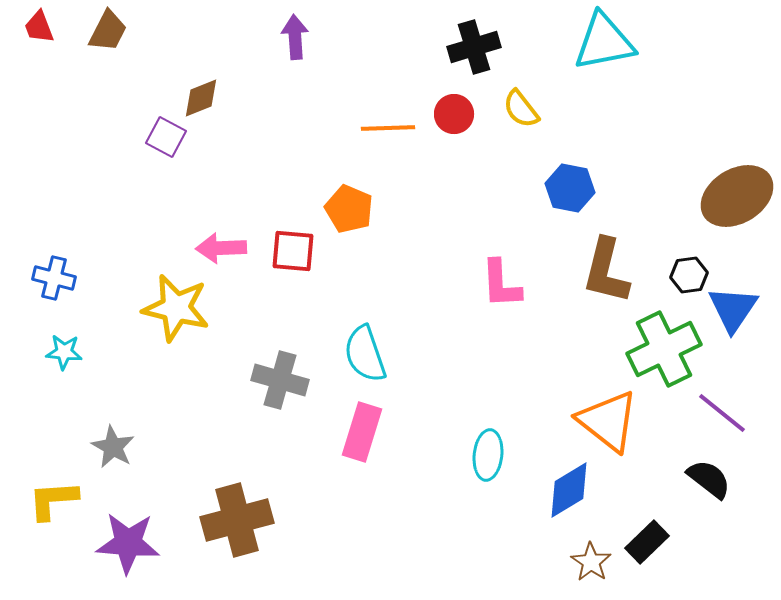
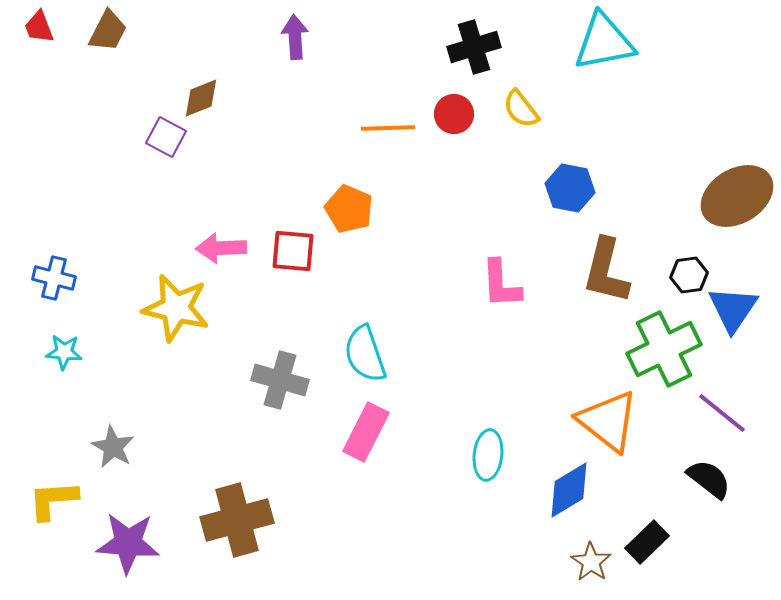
pink rectangle: moved 4 px right; rotated 10 degrees clockwise
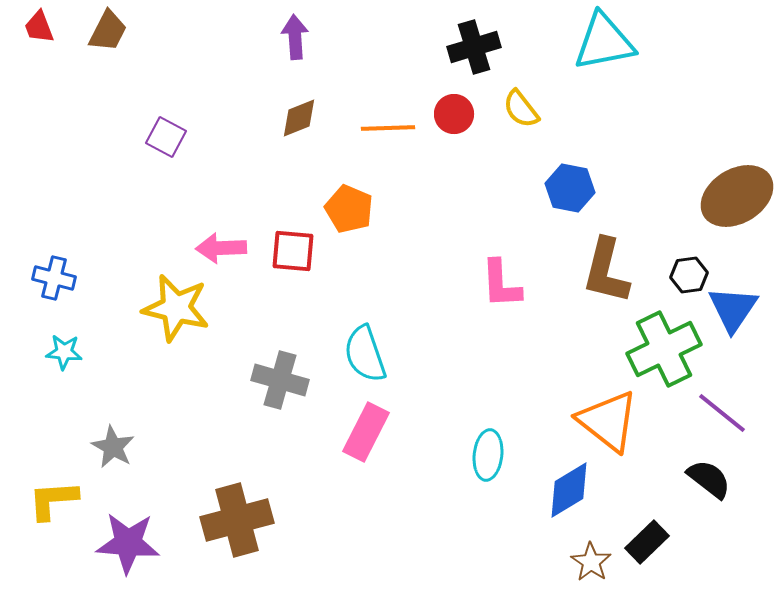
brown diamond: moved 98 px right, 20 px down
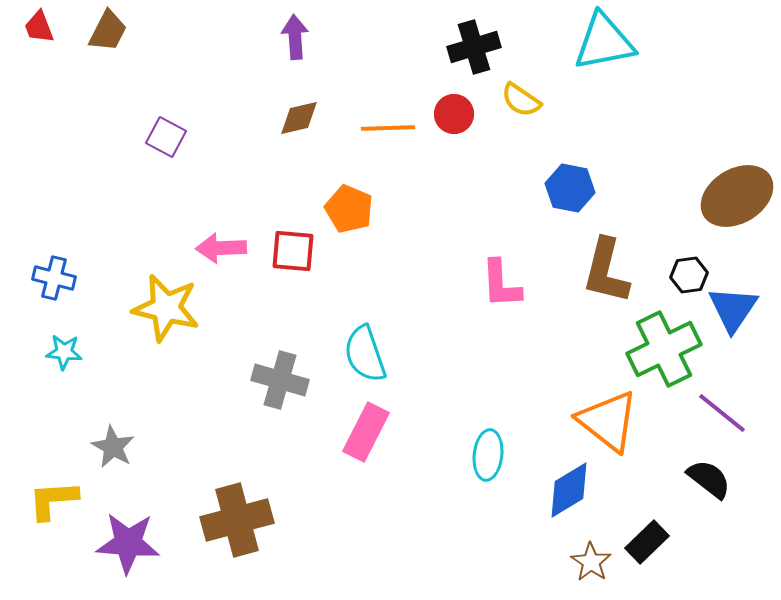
yellow semicircle: moved 9 px up; rotated 18 degrees counterclockwise
brown diamond: rotated 9 degrees clockwise
yellow star: moved 10 px left
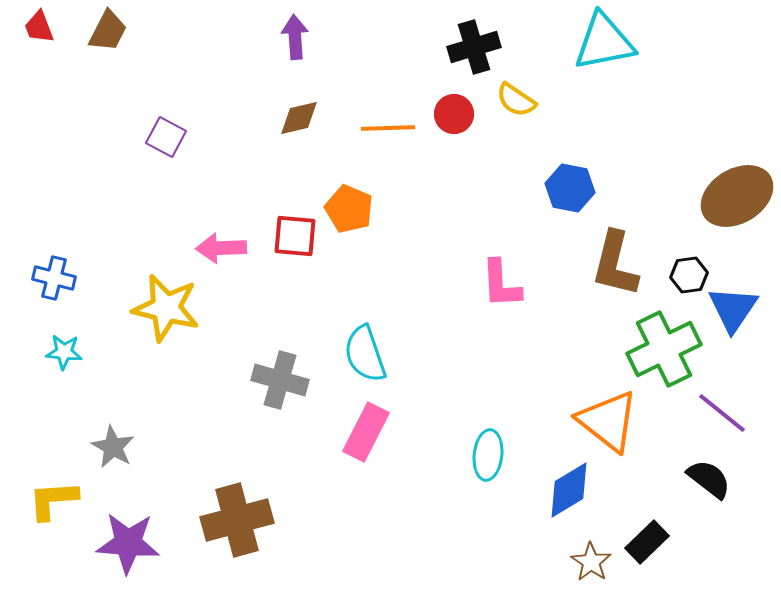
yellow semicircle: moved 5 px left
red square: moved 2 px right, 15 px up
brown L-shape: moved 9 px right, 7 px up
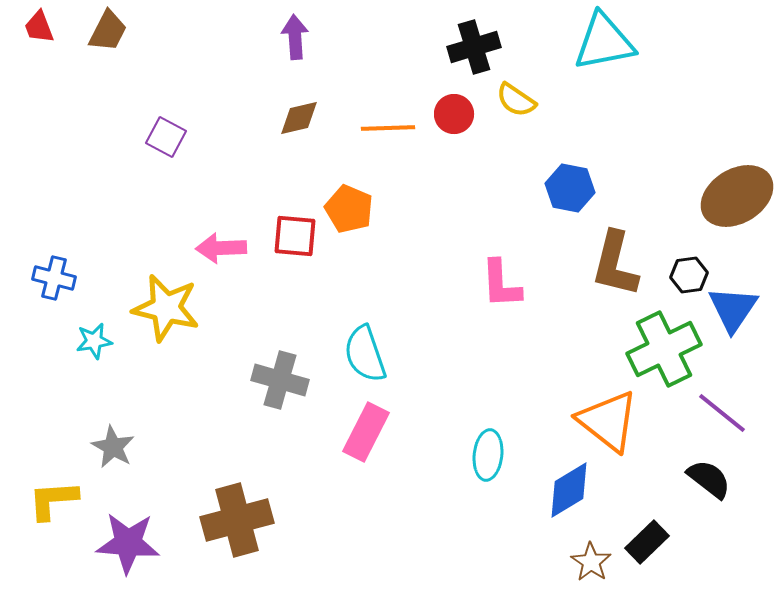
cyan star: moved 30 px right, 11 px up; rotated 15 degrees counterclockwise
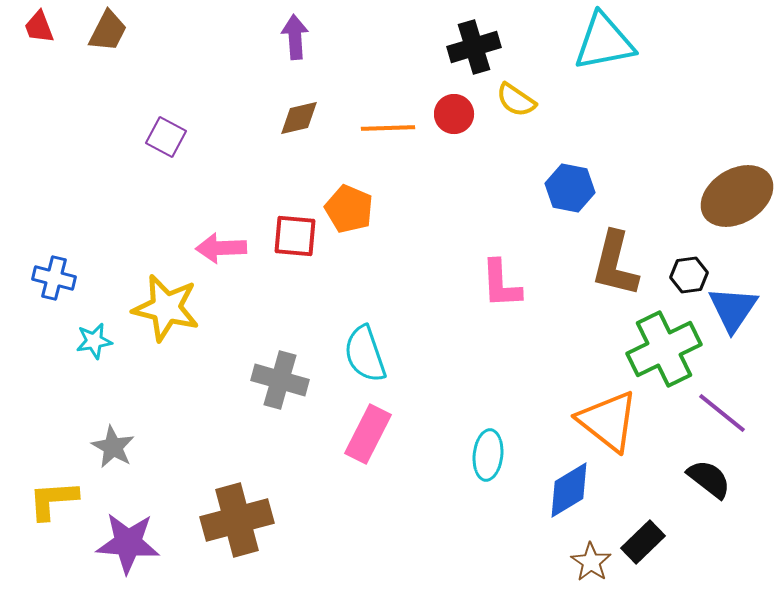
pink rectangle: moved 2 px right, 2 px down
black rectangle: moved 4 px left
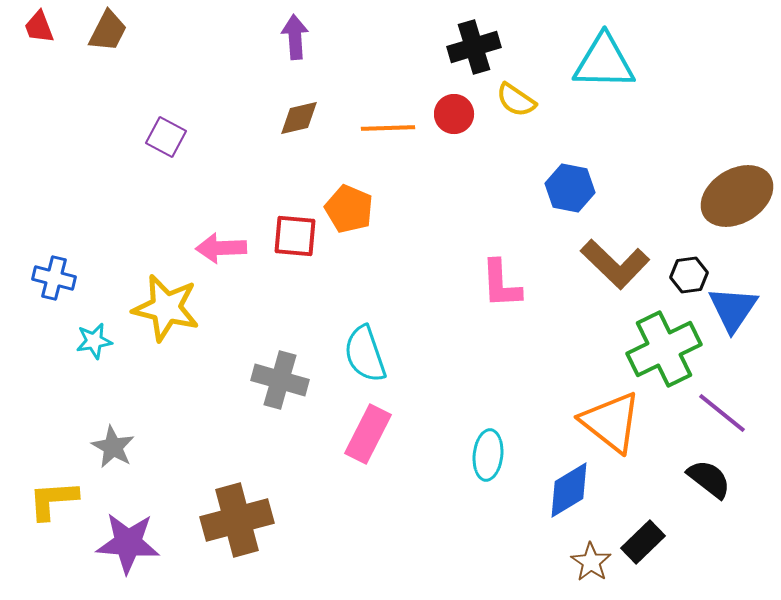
cyan triangle: moved 20 px down; rotated 12 degrees clockwise
brown L-shape: rotated 60 degrees counterclockwise
orange triangle: moved 3 px right, 1 px down
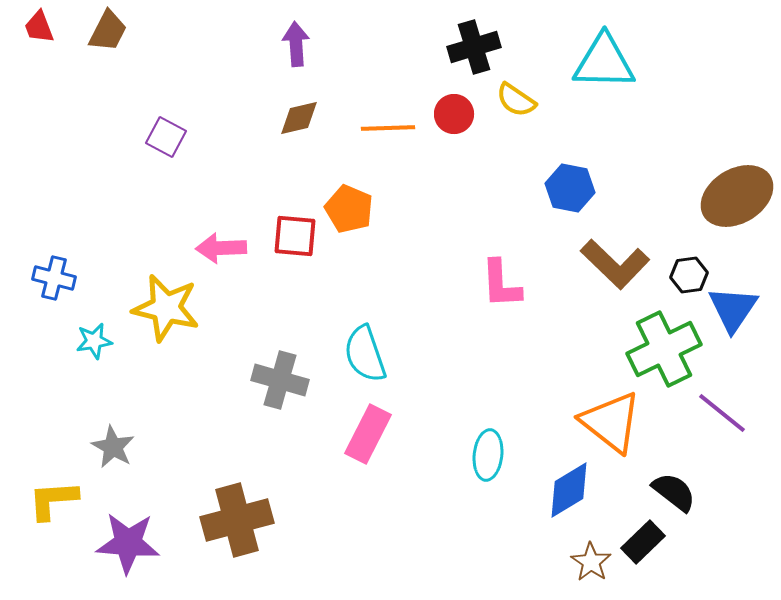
purple arrow: moved 1 px right, 7 px down
black semicircle: moved 35 px left, 13 px down
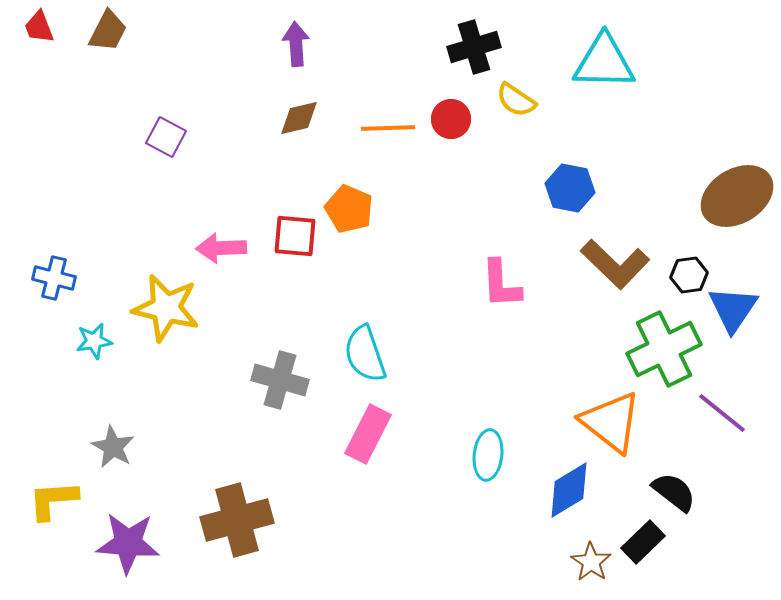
red circle: moved 3 px left, 5 px down
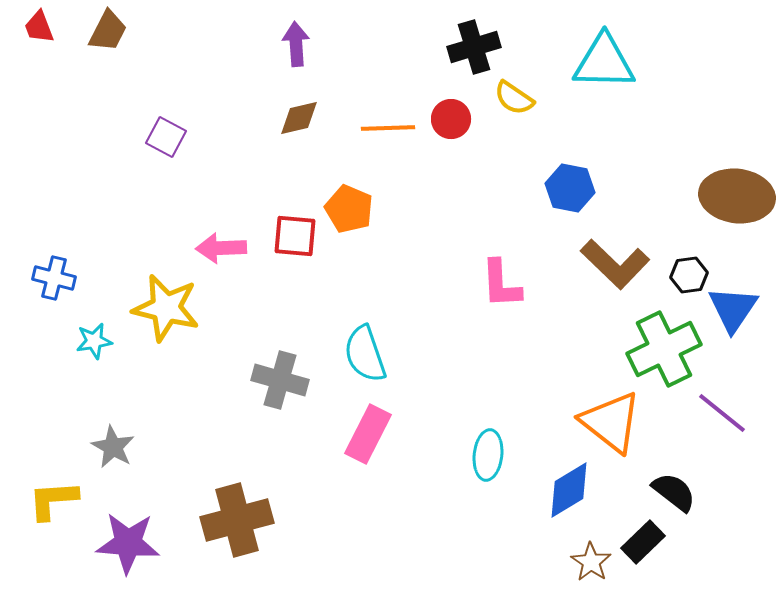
yellow semicircle: moved 2 px left, 2 px up
brown ellipse: rotated 38 degrees clockwise
